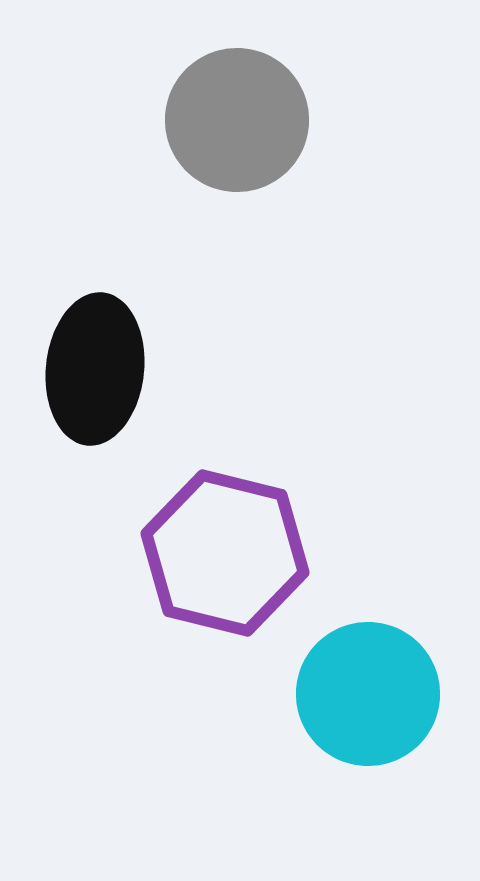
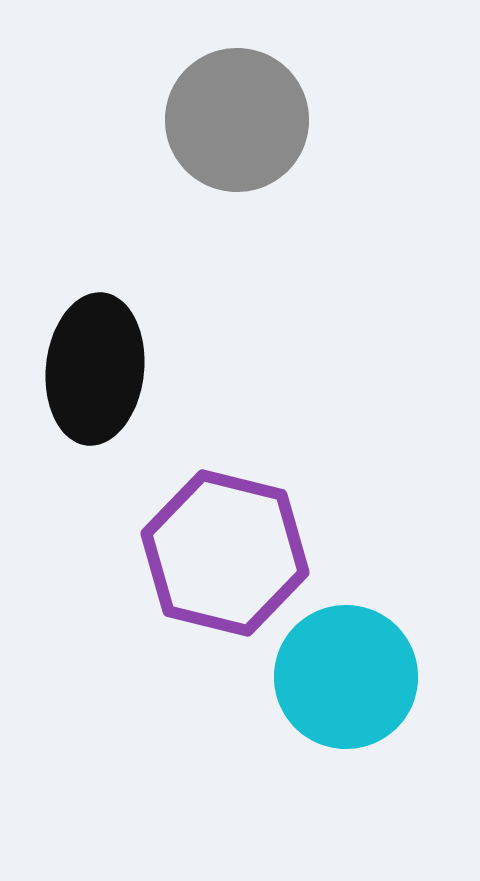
cyan circle: moved 22 px left, 17 px up
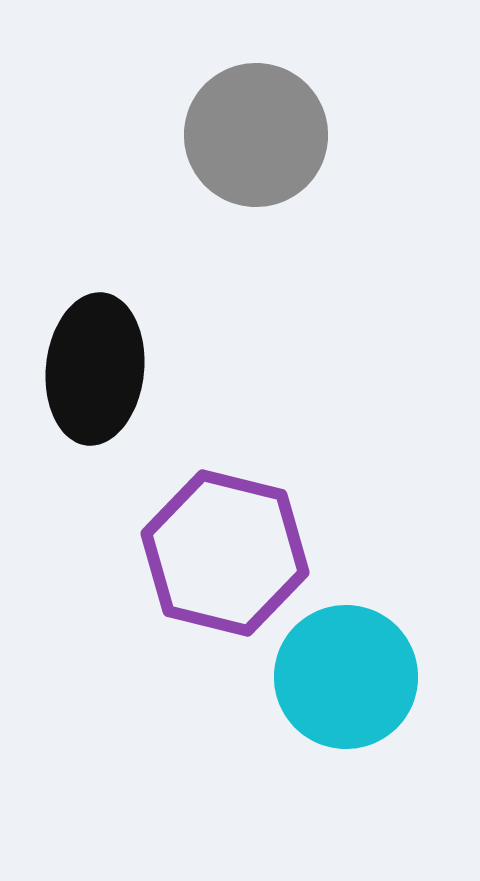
gray circle: moved 19 px right, 15 px down
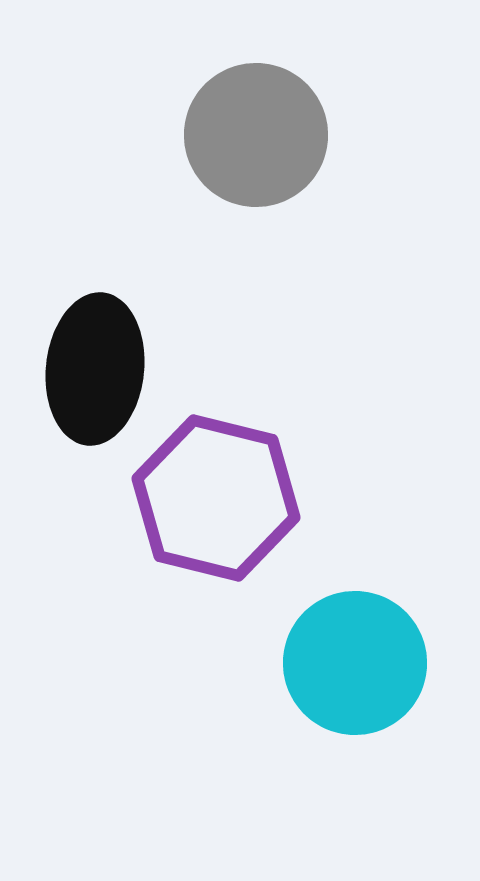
purple hexagon: moved 9 px left, 55 px up
cyan circle: moved 9 px right, 14 px up
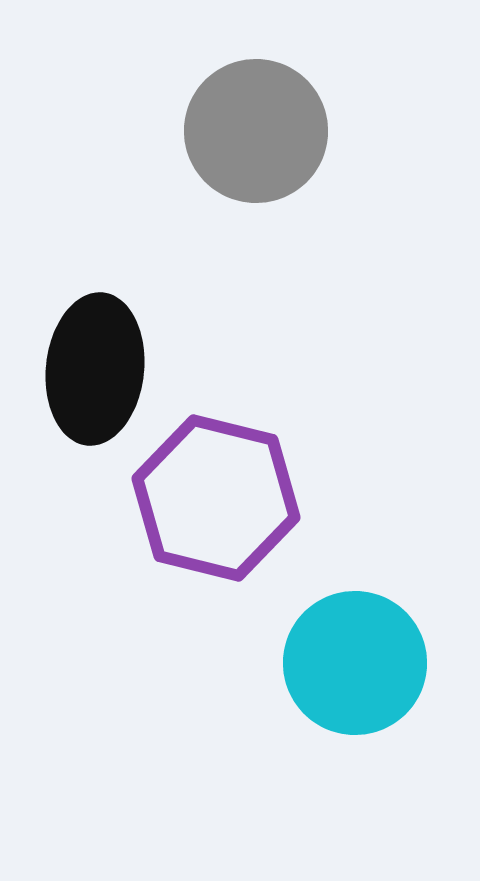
gray circle: moved 4 px up
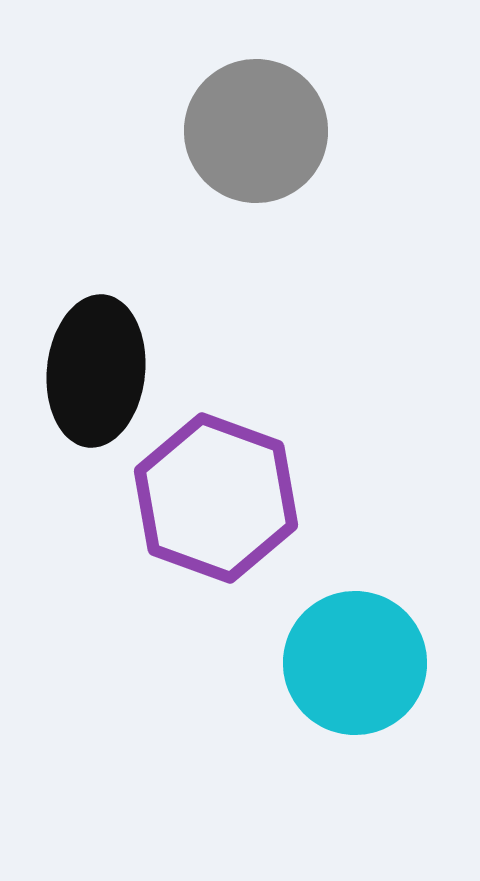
black ellipse: moved 1 px right, 2 px down
purple hexagon: rotated 6 degrees clockwise
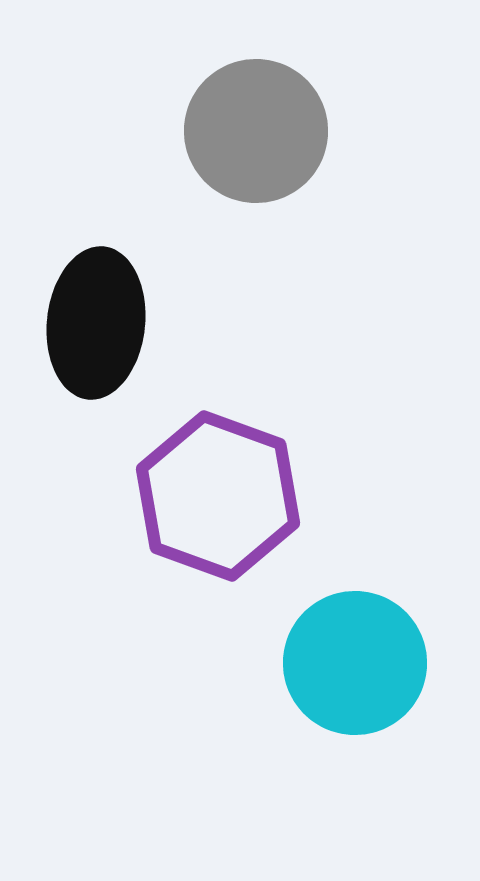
black ellipse: moved 48 px up
purple hexagon: moved 2 px right, 2 px up
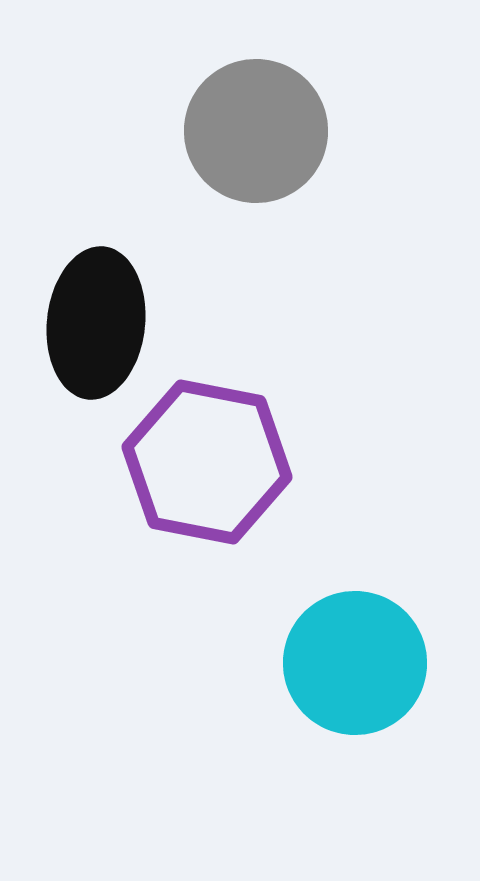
purple hexagon: moved 11 px left, 34 px up; rotated 9 degrees counterclockwise
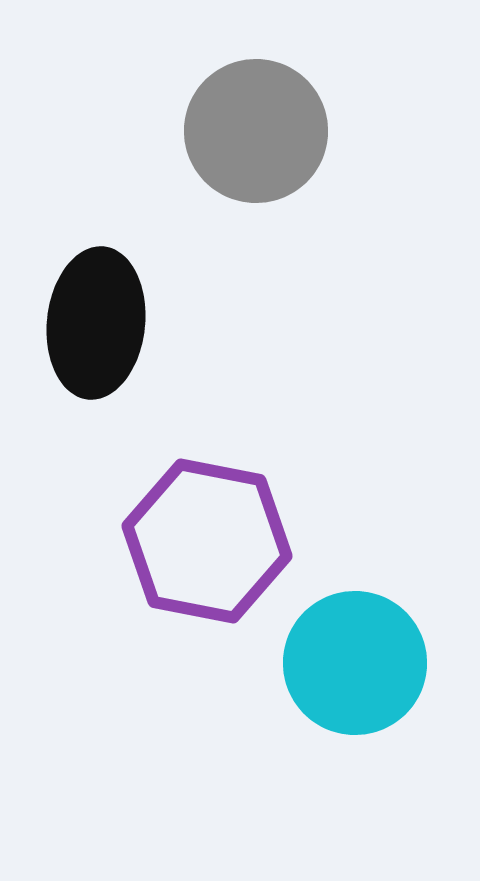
purple hexagon: moved 79 px down
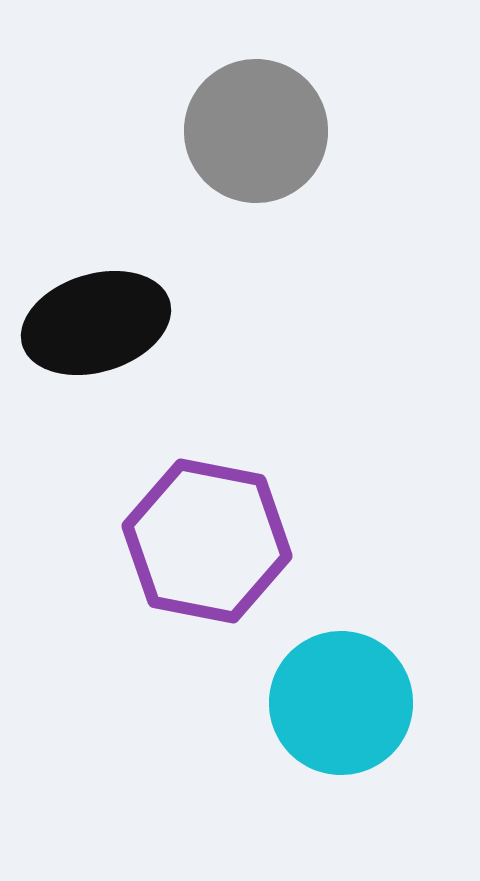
black ellipse: rotated 67 degrees clockwise
cyan circle: moved 14 px left, 40 px down
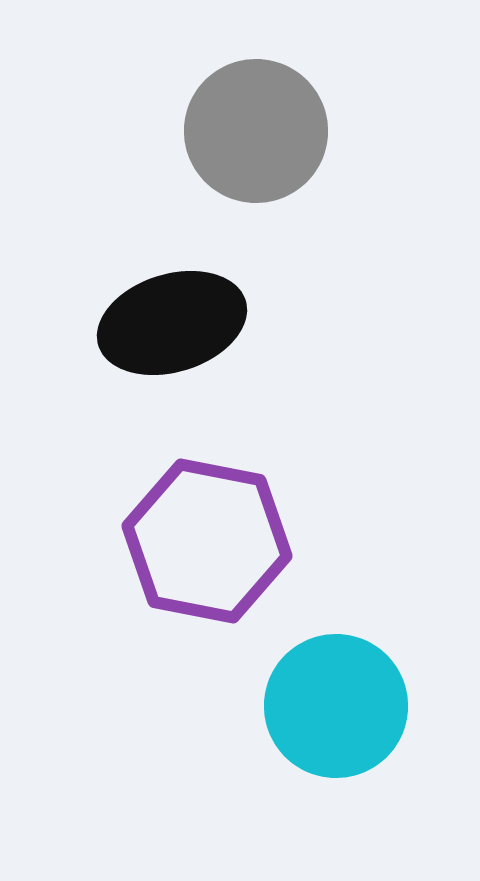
black ellipse: moved 76 px right
cyan circle: moved 5 px left, 3 px down
